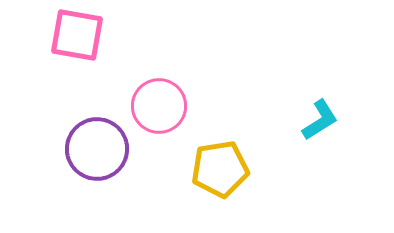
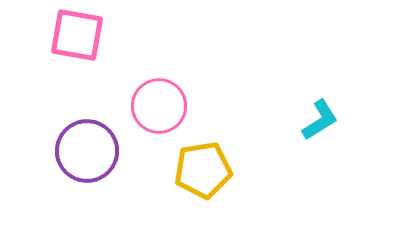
purple circle: moved 10 px left, 2 px down
yellow pentagon: moved 17 px left, 1 px down
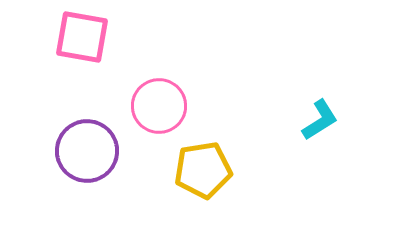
pink square: moved 5 px right, 2 px down
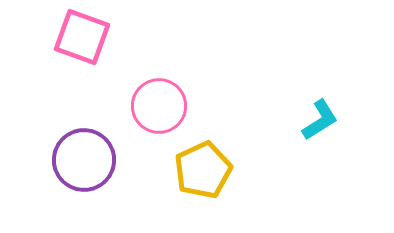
pink square: rotated 10 degrees clockwise
purple circle: moved 3 px left, 9 px down
yellow pentagon: rotated 16 degrees counterclockwise
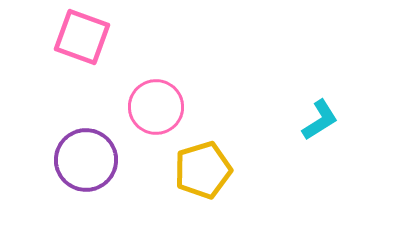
pink circle: moved 3 px left, 1 px down
purple circle: moved 2 px right
yellow pentagon: rotated 8 degrees clockwise
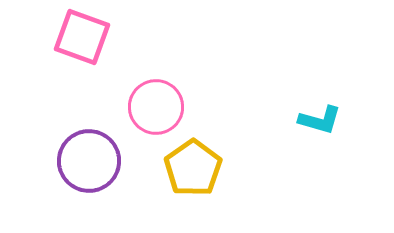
cyan L-shape: rotated 48 degrees clockwise
purple circle: moved 3 px right, 1 px down
yellow pentagon: moved 10 px left, 2 px up; rotated 18 degrees counterclockwise
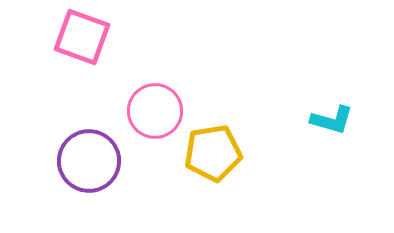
pink circle: moved 1 px left, 4 px down
cyan L-shape: moved 12 px right
yellow pentagon: moved 20 px right, 15 px up; rotated 26 degrees clockwise
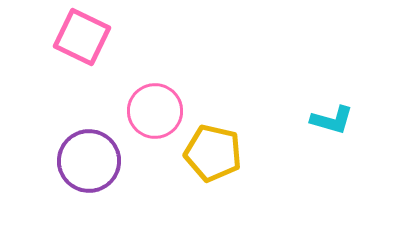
pink square: rotated 6 degrees clockwise
yellow pentagon: rotated 22 degrees clockwise
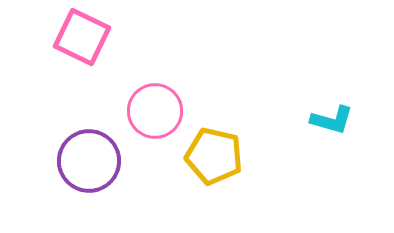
yellow pentagon: moved 1 px right, 3 px down
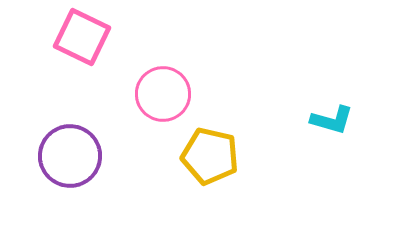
pink circle: moved 8 px right, 17 px up
yellow pentagon: moved 4 px left
purple circle: moved 19 px left, 5 px up
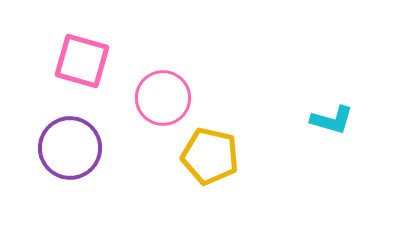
pink square: moved 24 px down; rotated 10 degrees counterclockwise
pink circle: moved 4 px down
purple circle: moved 8 px up
